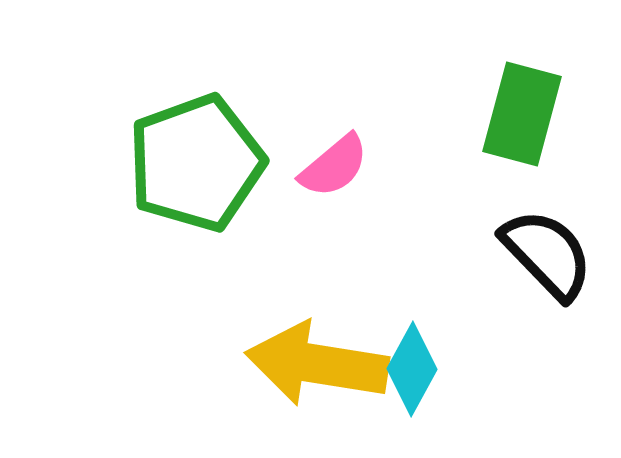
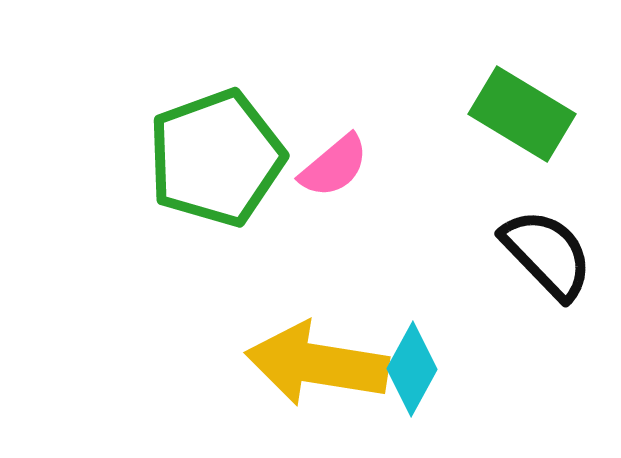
green rectangle: rotated 74 degrees counterclockwise
green pentagon: moved 20 px right, 5 px up
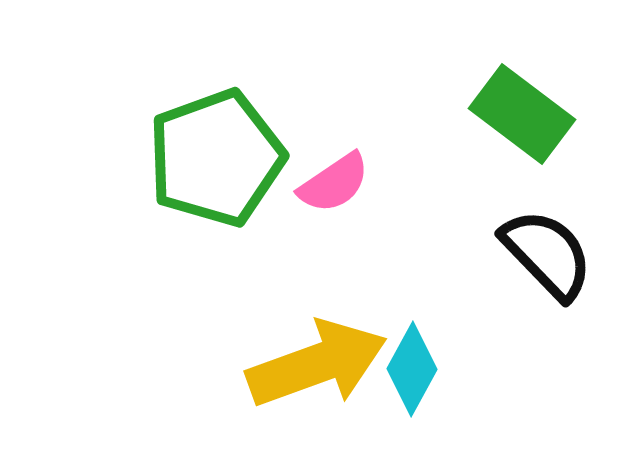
green rectangle: rotated 6 degrees clockwise
pink semicircle: moved 17 px down; rotated 6 degrees clockwise
yellow arrow: rotated 151 degrees clockwise
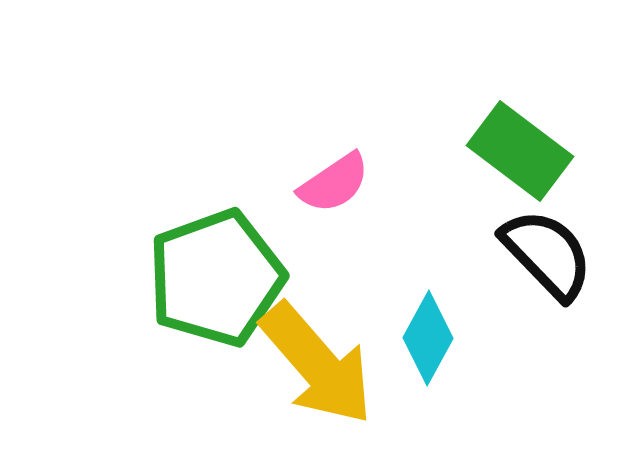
green rectangle: moved 2 px left, 37 px down
green pentagon: moved 120 px down
yellow arrow: rotated 69 degrees clockwise
cyan diamond: moved 16 px right, 31 px up
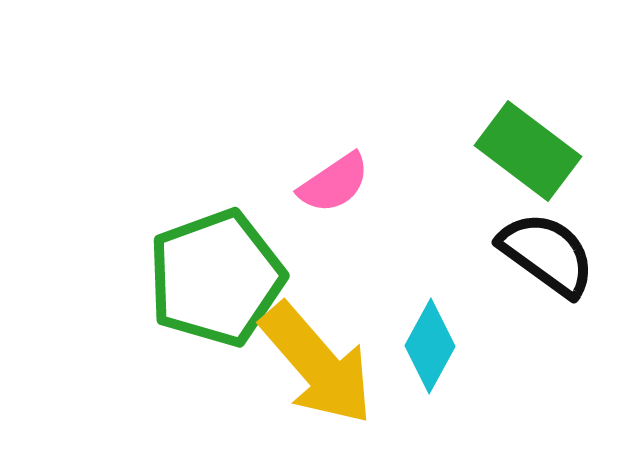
green rectangle: moved 8 px right
black semicircle: rotated 10 degrees counterclockwise
cyan diamond: moved 2 px right, 8 px down
